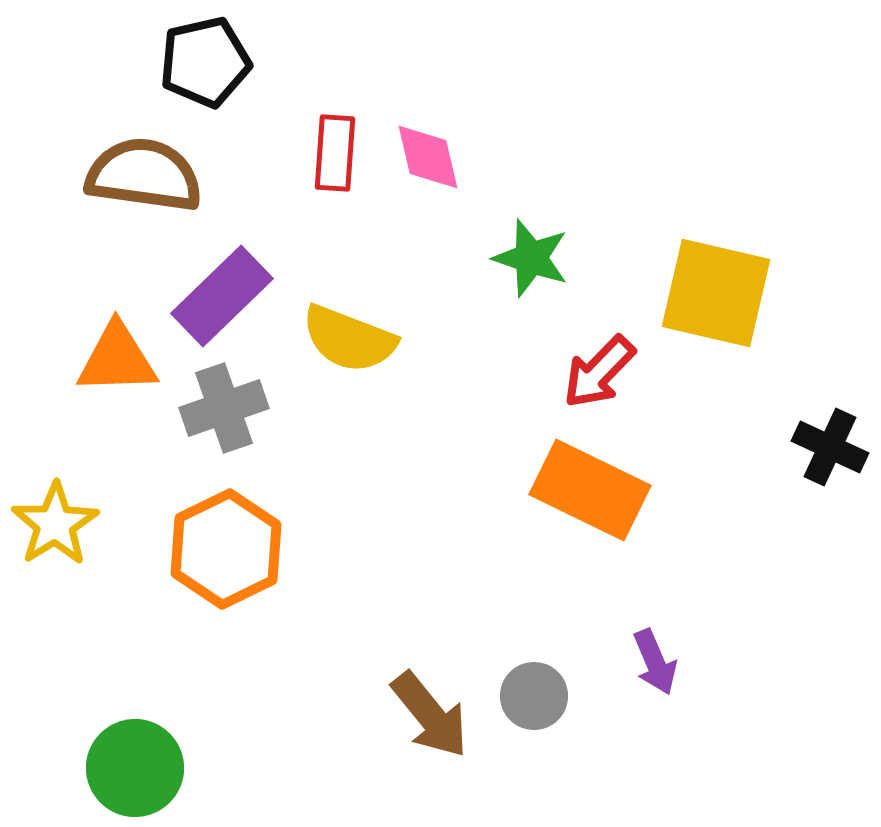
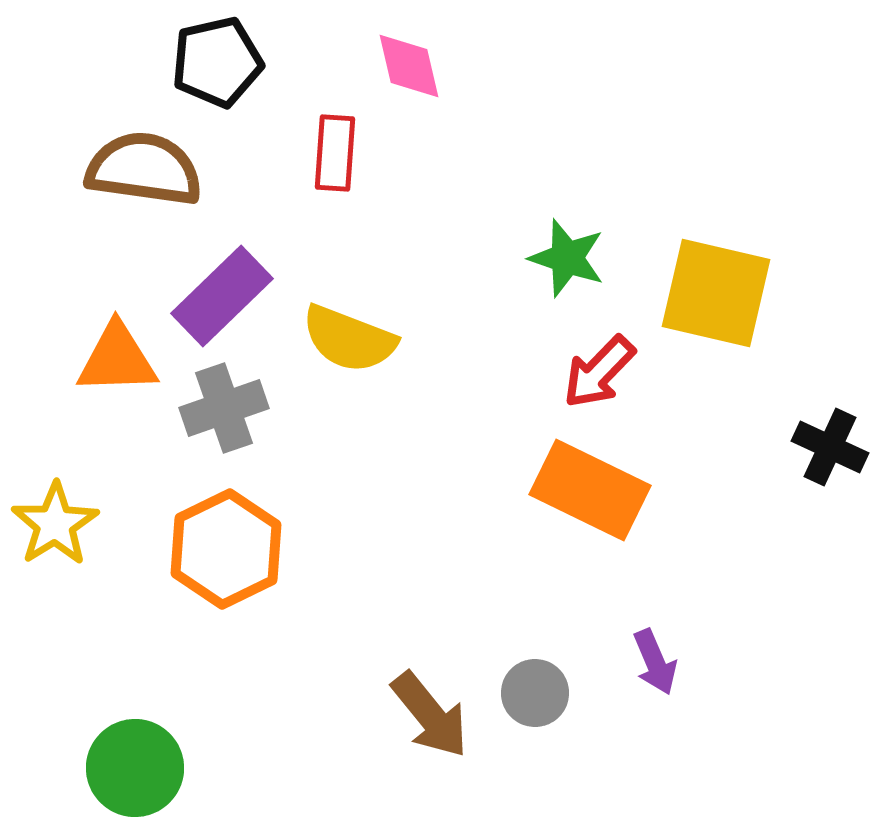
black pentagon: moved 12 px right
pink diamond: moved 19 px left, 91 px up
brown semicircle: moved 6 px up
green star: moved 36 px right
gray circle: moved 1 px right, 3 px up
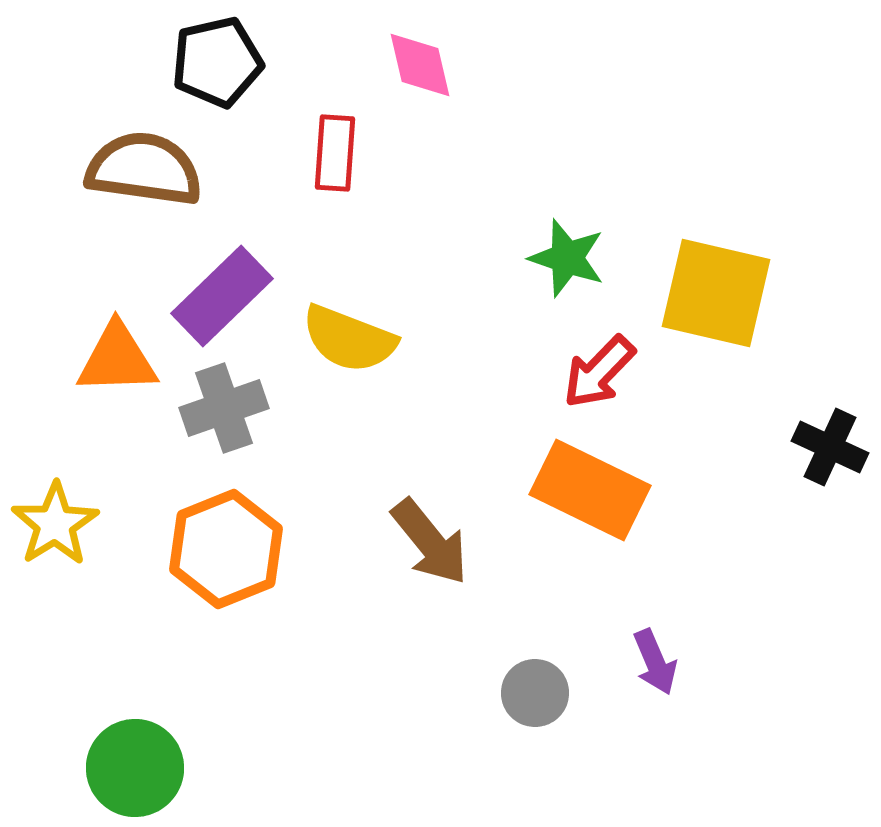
pink diamond: moved 11 px right, 1 px up
orange hexagon: rotated 4 degrees clockwise
brown arrow: moved 173 px up
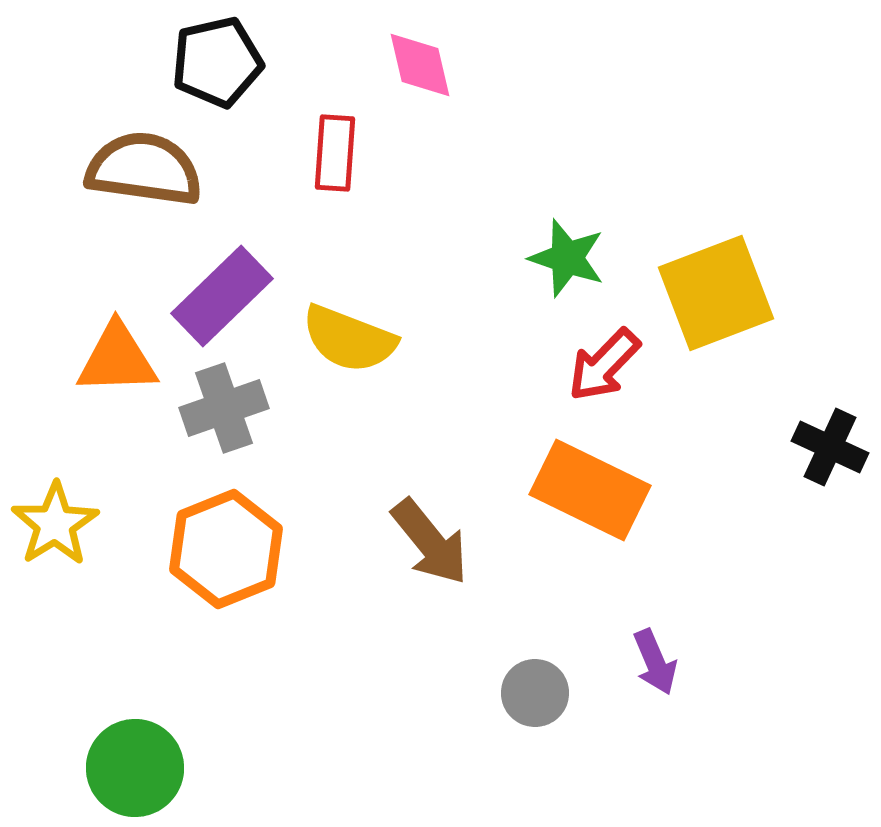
yellow square: rotated 34 degrees counterclockwise
red arrow: moved 5 px right, 7 px up
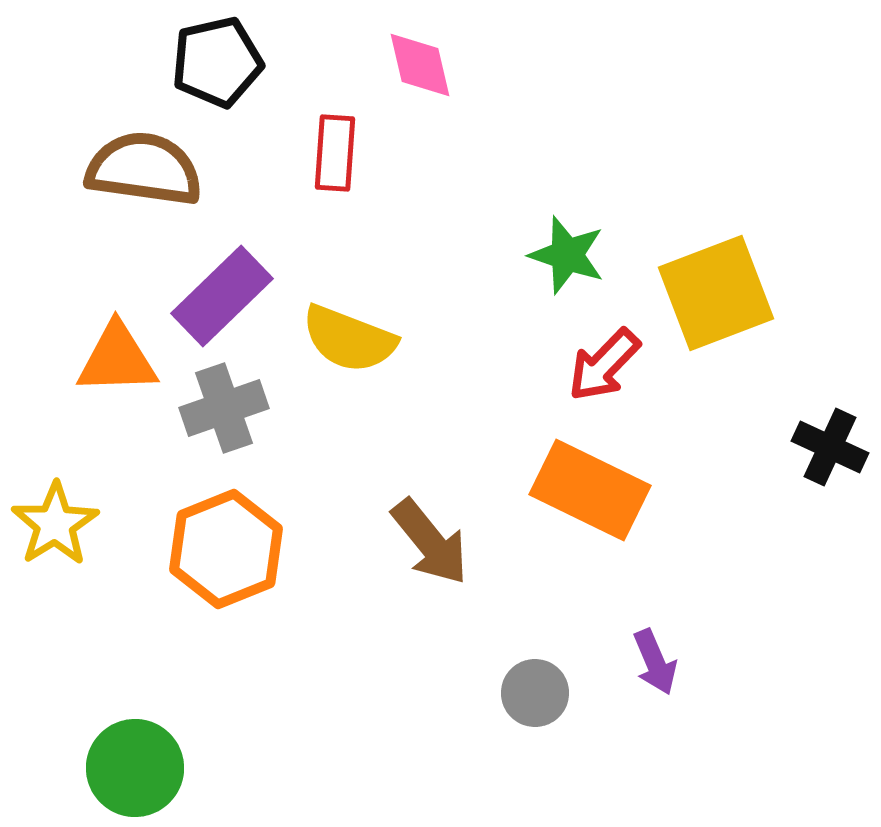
green star: moved 3 px up
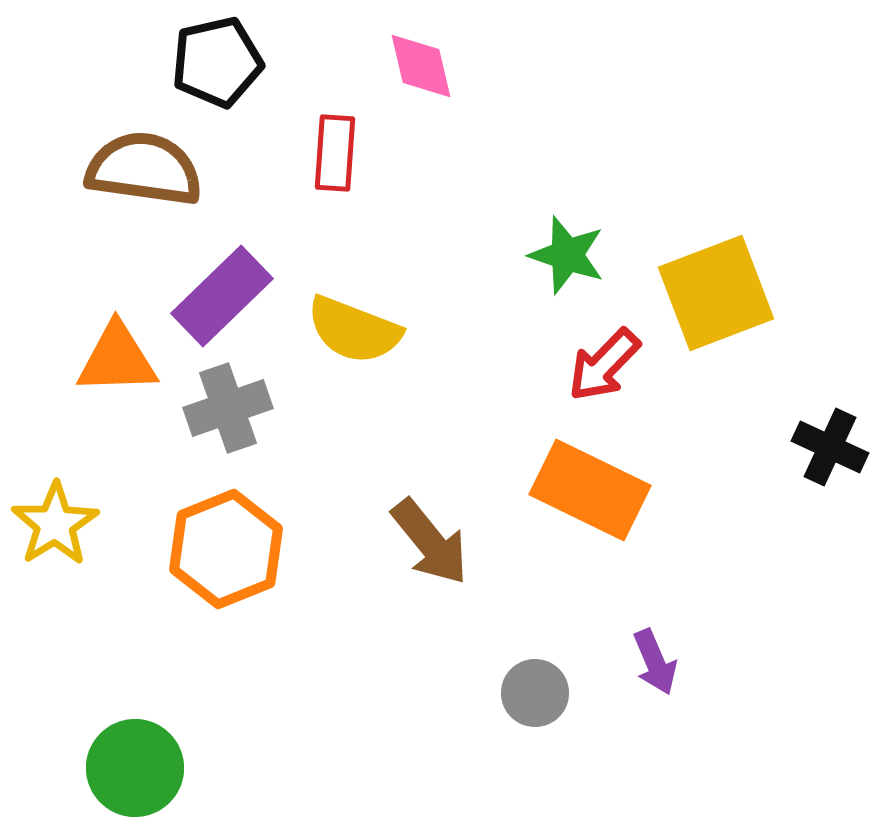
pink diamond: moved 1 px right, 1 px down
yellow semicircle: moved 5 px right, 9 px up
gray cross: moved 4 px right
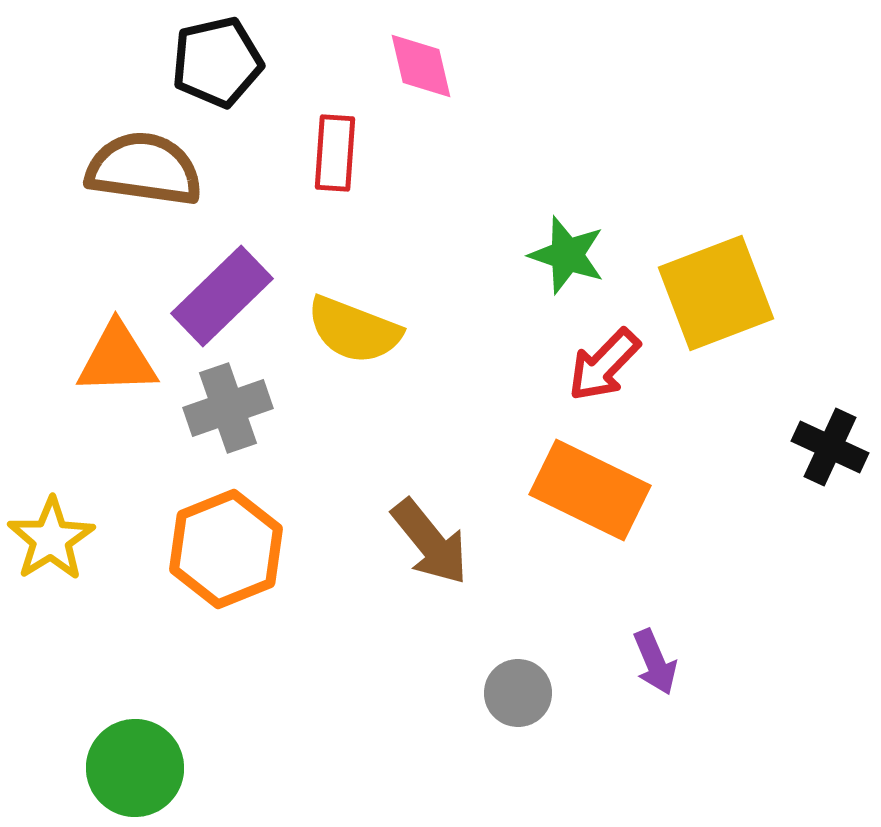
yellow star: moved 4 px left, 15 px down
gray circle: moved 17 px left
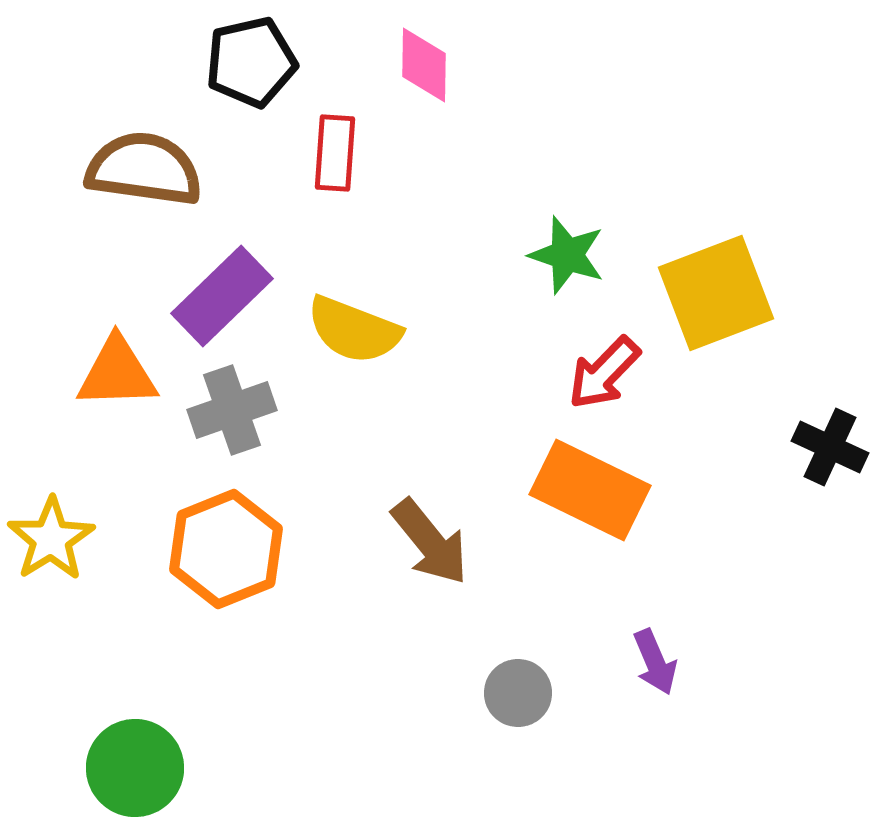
black pentagon: moved 34 px right
pink diamond: moved 3 px right, 1 px up; rotated 14 degrees clockwise
orange triangle: moved 14 px down
red arrow: moved 8 px down
gray cross: moved 4 px right, 2 px down
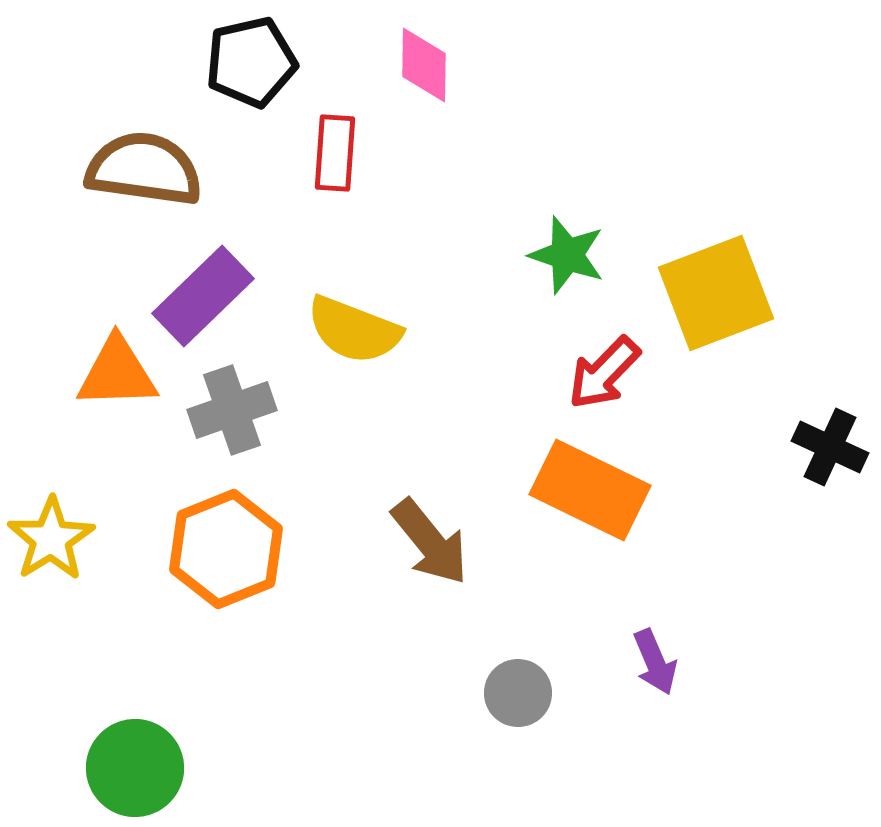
purple rectangle: moved 19 px left
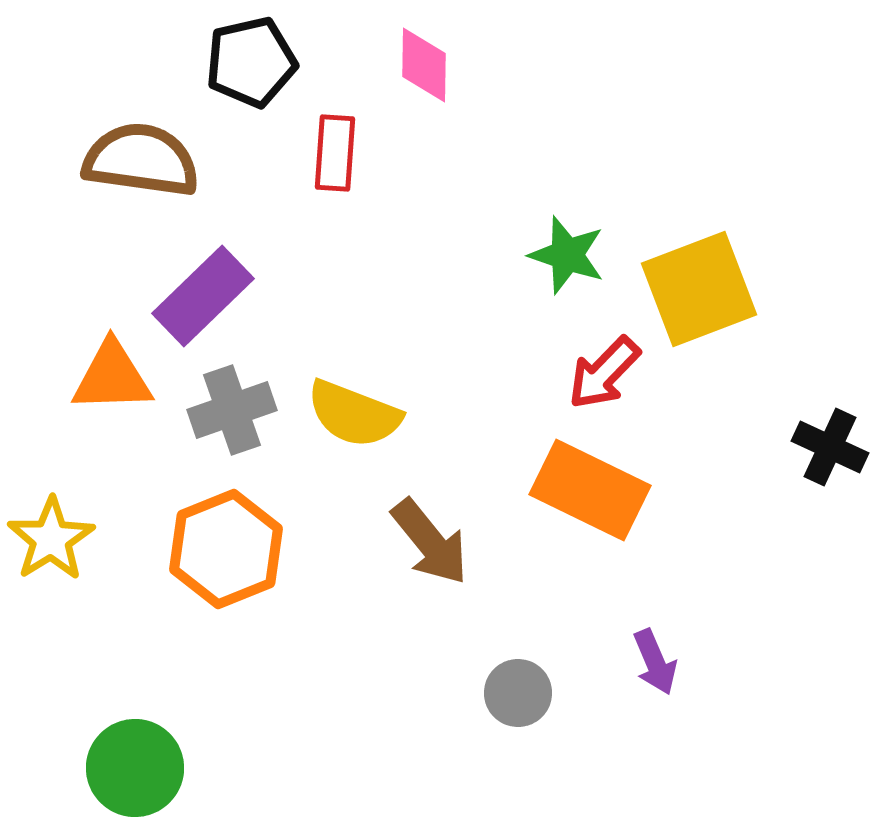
brown semicircle: moved 3 px left, 9 px up
yellow square: moved 17 px left, 4 px up
yellow semicircle: moved 84 px down
orange triangle: moved 5 px left, 4 px down
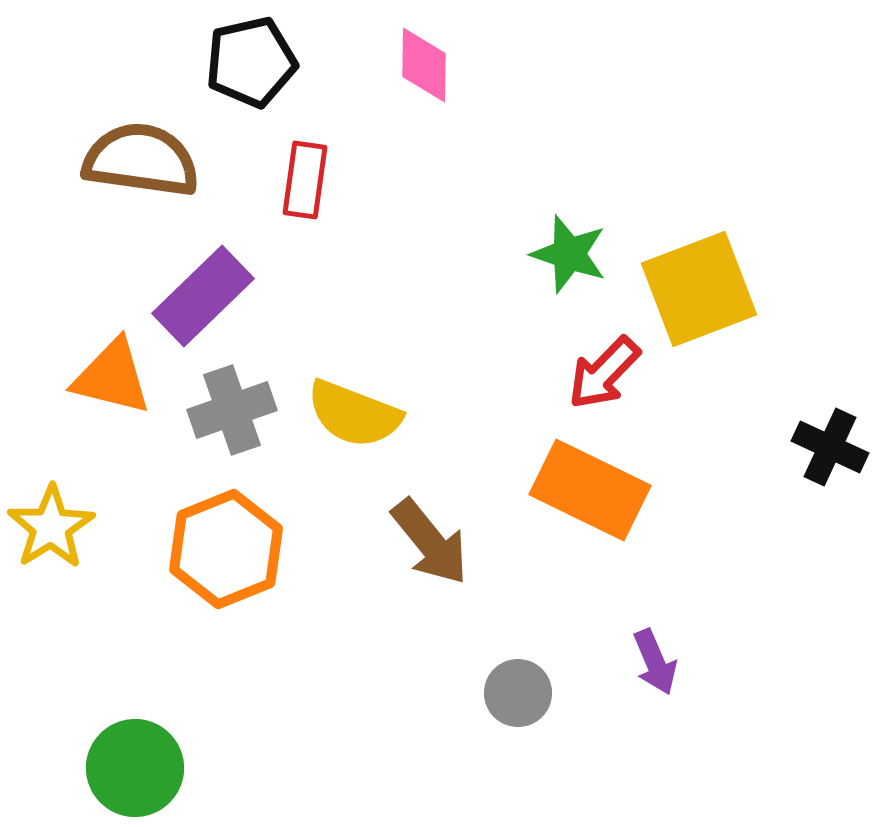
red rectangle: moved 30 px left, 27 px down; rotated 4 degrees clockwise
green star: moved 2 px right, 1 px up
orange triangle: rotated 16 degrees clockwise
yellow star: moved 12 px up
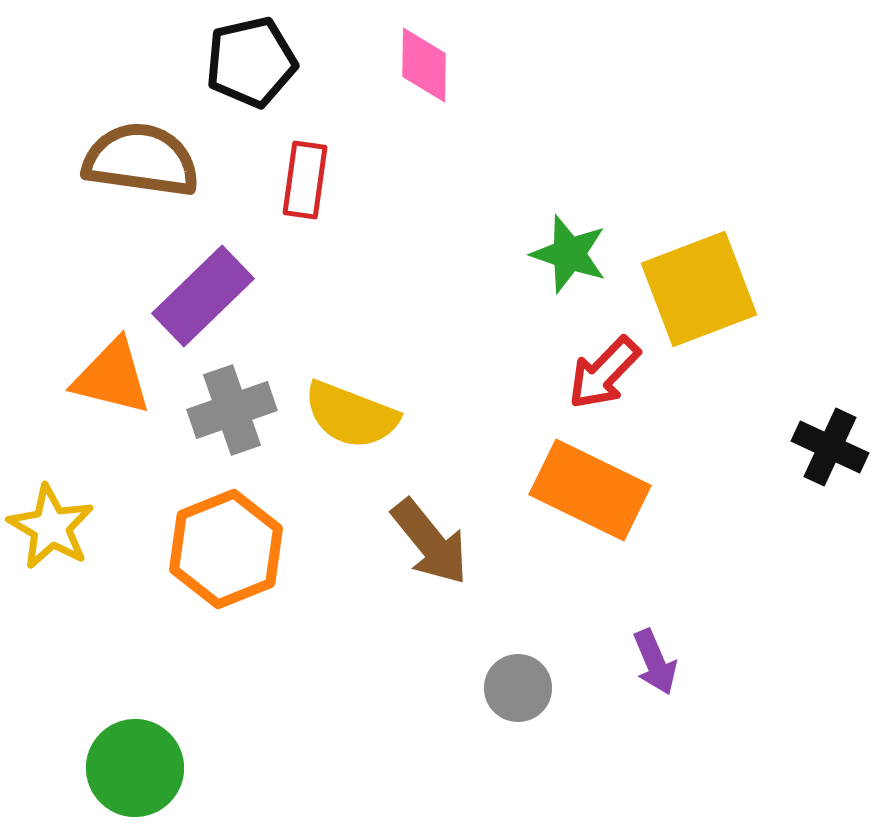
yellow semicircle: moved 3 px left, 1 px down
yellow star: rotated 10 degrees counterclockwise
gray circle: moved 5 px up
